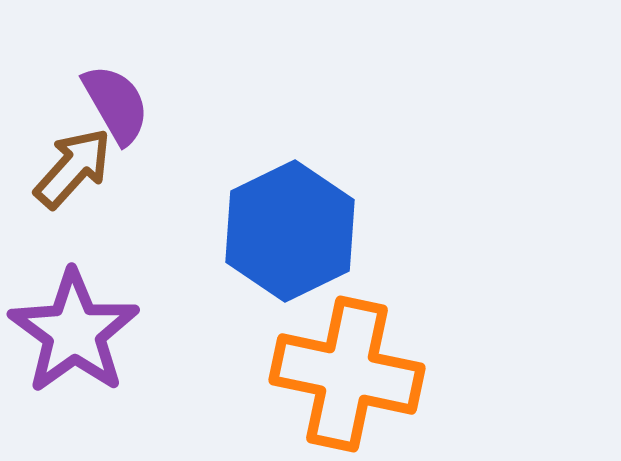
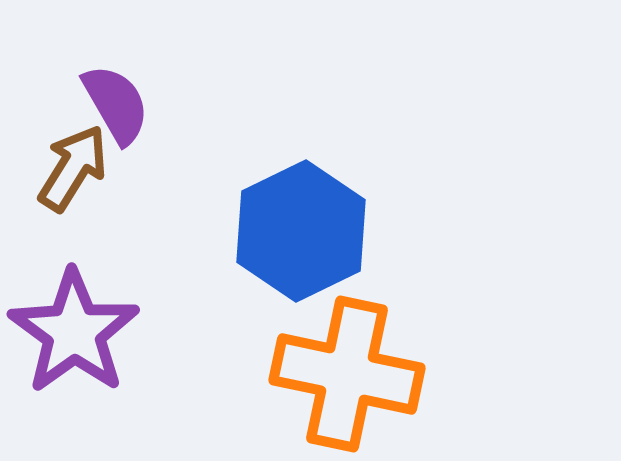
brown arrow: rotated 10 degrees counterclockwise
blue hexagon: moved 11 px right
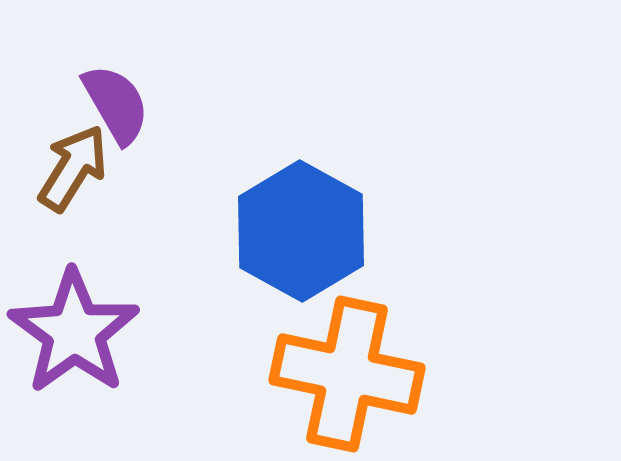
blue hexagon: rotated 5 degrees counterclockwise
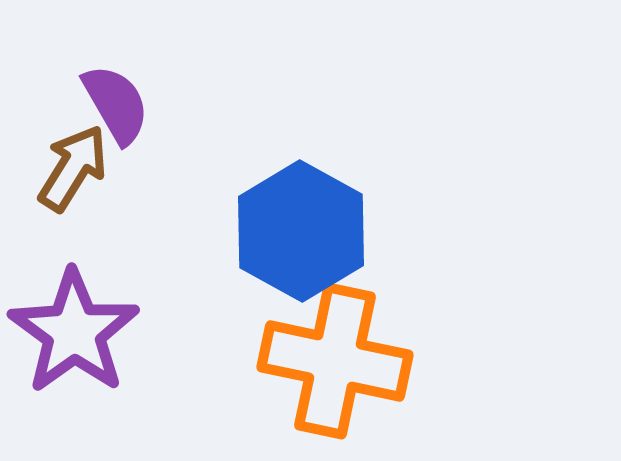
orange cross: moved 12 px left, 13 px up
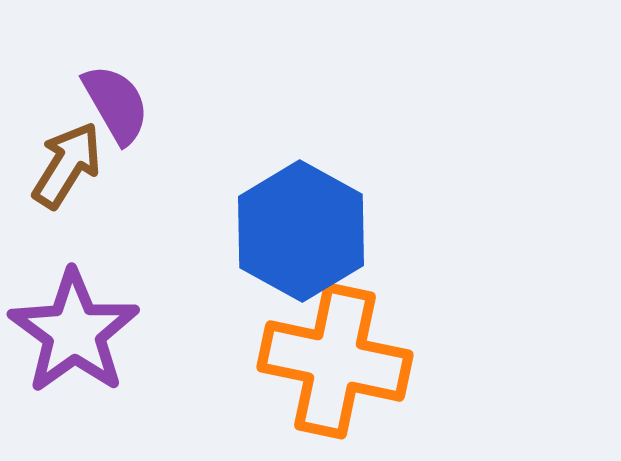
brown arrow: moved 6 px left, 3 px up
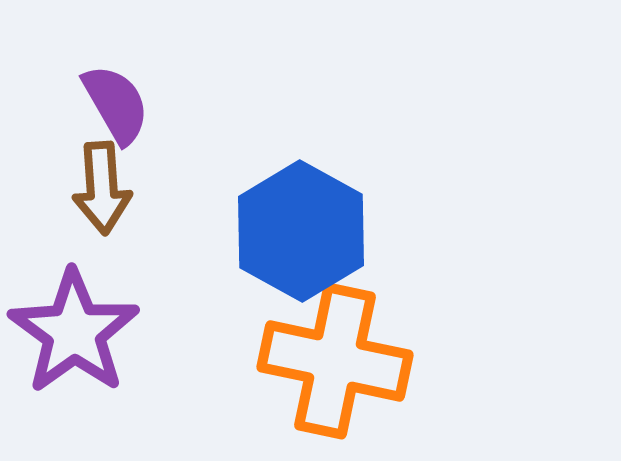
brown arrow: moved 35 px right, 23 px down; rotated 144 degrees clockwise
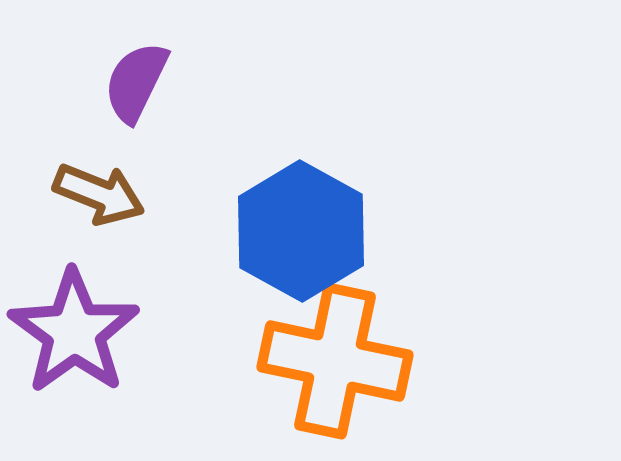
purple semicircle: moved 20 px right, 22 px up; rotated 124 degrees counterclockwise
brown arrow: moved 3 px left, 6 px down; rotated 64 degrees counterclockwise
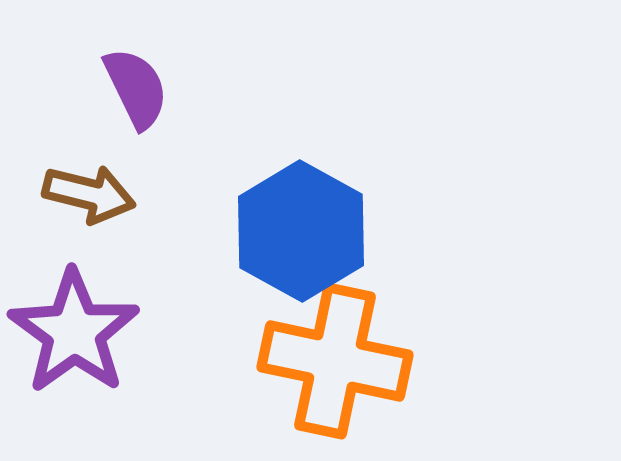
purple semicircle: moved 6 px down; rotated 128 degrees clockwise
brown arrow: moved 10 px left; rotated 8 degrees counterclockwise
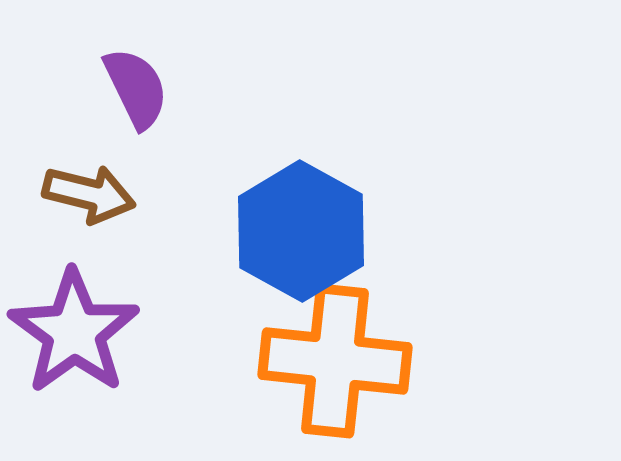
orange cross: rotated 6 degrees counterclockwise
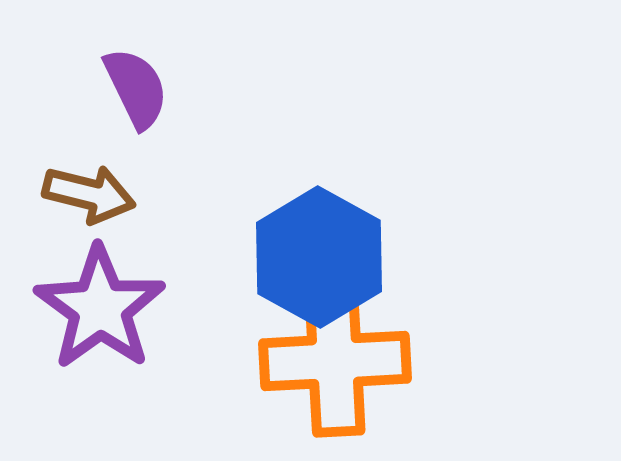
blue hexagon: moved 18 px right, 26 px down
purple star: moved 26 px right, 24 px up
orange cross: rotated 9 degrees counterclockwise
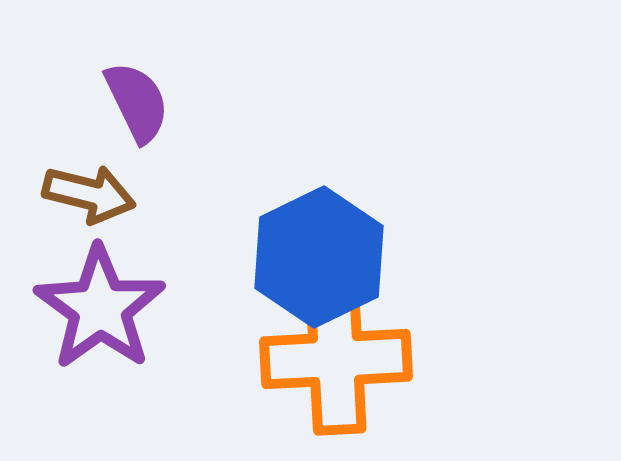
purple semicircle: moved 1 px right, 14 px down
blue hexagon: rotated 5 degrees clockwise
orange cross: moved 1 px right, 2 px up
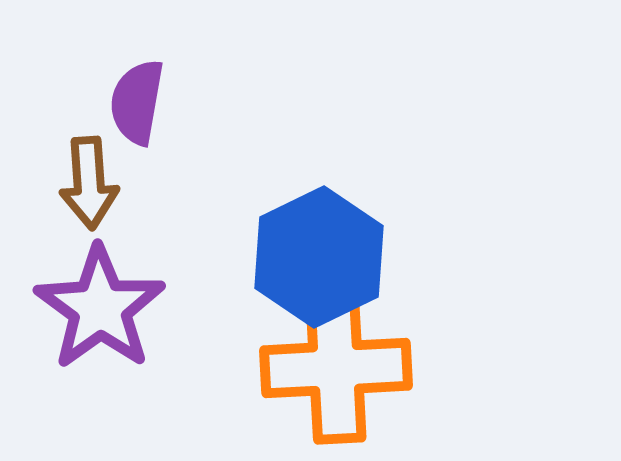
purple semicircle: rotated 144 degrees counterclockwise
brown arrow: moved 11 px up; rotated 72 degrees clockwise
orange cross: moved 9 px down
